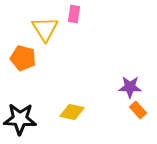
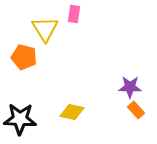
orange pentagon: moved 1 px right, 1 px up
orange rectangle: moved 2 px left
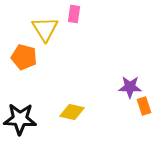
orange rectangle: moved 8 px right, 4 px up; rotated 24 degrees clockwise
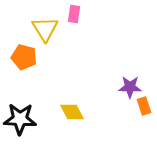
yellow diamond: rotated 50 degrees clockwise
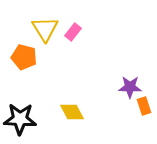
pink rectangle: moved 1 px left, 18 px down; rotated 30 degrees clockwise
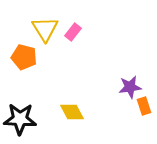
purple star: rotated 10 degrees counterclockwise
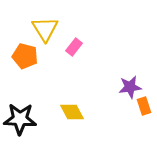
pink rectangle: moved 1 px right, 15 px down
orange pentagon: moved 1 px right, 1 px up
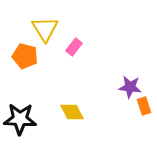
purple star: rotated 15 degrees clockwise
